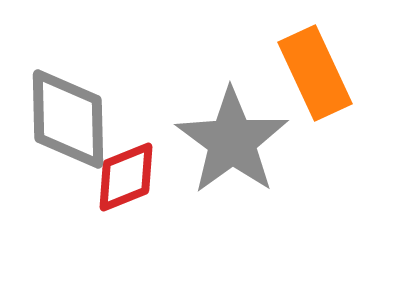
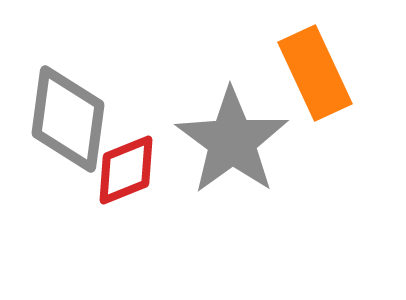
gray diamond: rotated 9 degrees clockwise
red diamond: moved 7 px up
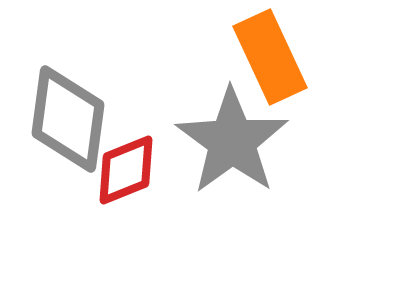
orange rectangle: moved 45 px left, 16 px up
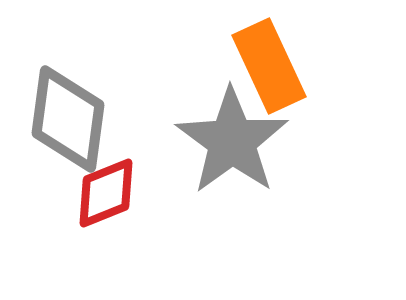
orange rectangle: moved 1 px left, 9 px down
red diamond: moved 20 px left, 23 px down
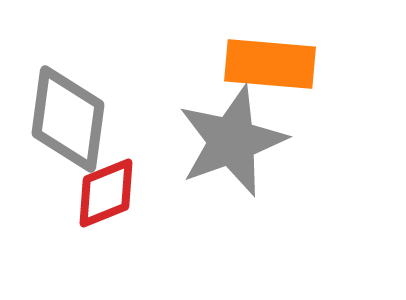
orange rectangle: moved 1 px right, 2 px up; rotated 60 degrees counterclockwise
gray star: rotated 16 degrees clockwise
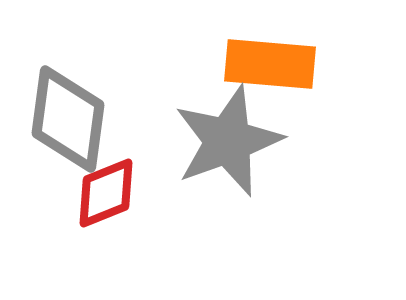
gray star: moved 4 px left
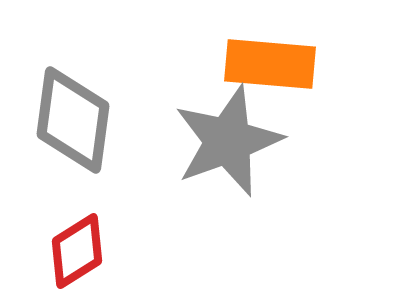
gray diamond: moved 5 px right, 1 px down
red diamond: moved 29 px left, 58 px down; rotated 10 degrees counterclockwise
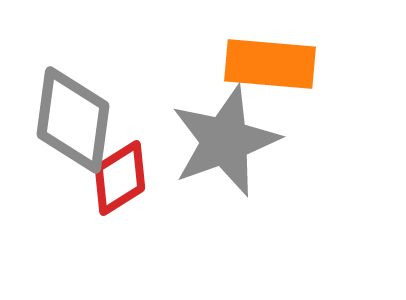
gray star: moved 3 px left
red diamond: moved 43 px right, 73 px up
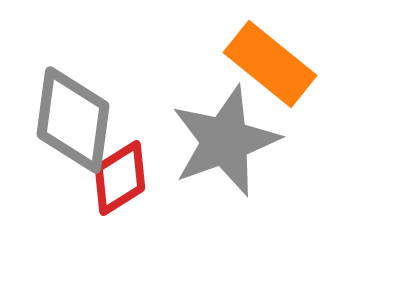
orange rectangle: rotated 34 degrees clockwise
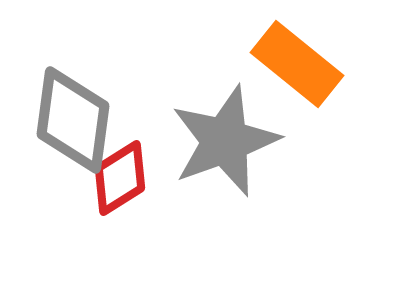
orange rectangle: moved 27 px right
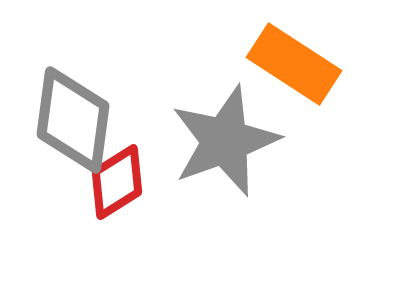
orange rectangle: moved 3 px left; rotated 6 degrees counterclockwise
red diamond: moved 3 px left, 4 px down
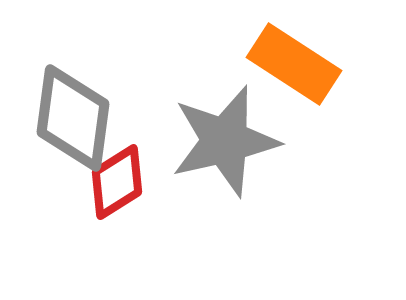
gray diamond: moved 2 px up
gray star: rotated 7 degrees clockwise
